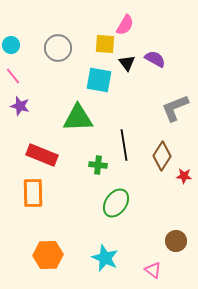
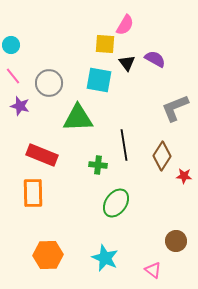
gray circle: moved 9 px left, 35 px down
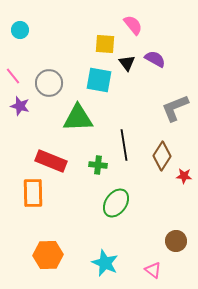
pink semicircle: moved 8 px right; rotated 70 degrees counterclockwise
cyan circle: moved 9 px right, 15 px up
red rectangle: moved 9 px right, 6 px down
cyan star: moved 5 px down
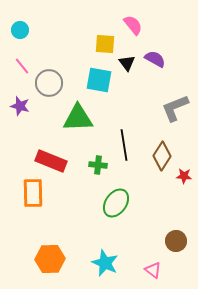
pink line: moved 9 px right, 10 px up
orange hexagon: moved 2 px right, 4 px down
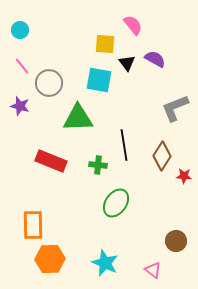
orange rectangle: moved 32 px down
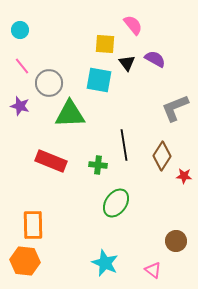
green triangle: moved 8 px left, 4 px up
orange hexagon: moved 25 px left, 2 px down; rotated 8 degrees clockwise
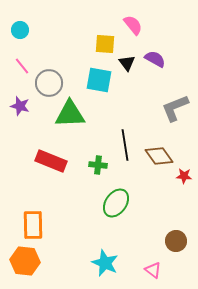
black line: moved 1 px right
brown diamond: moved 3 px left; rotated 68 degrees counterclockwise
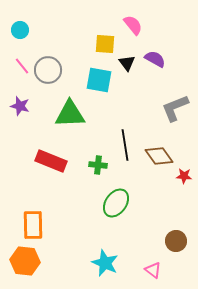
gray circle: moved 1 px left, 13 px up
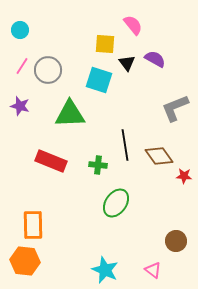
pink line: rotated 72 degrees clockwise
cyan square: rotated 8 degrees clockwise
cyan star: moved 7 px down
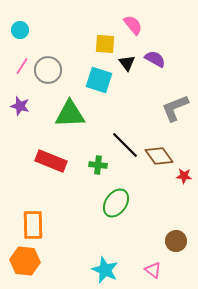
black line: rotated 36 degrees counterclockwise
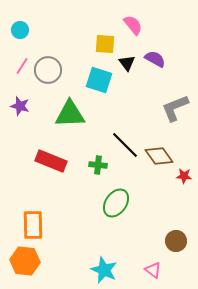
cyan star: moved 1 px left
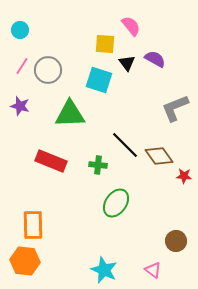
pink semicircle: moved 2 px left, 1 px down
